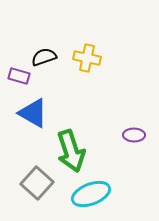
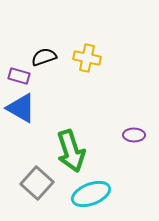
blue triangle: moved 12 px left, 5 px up
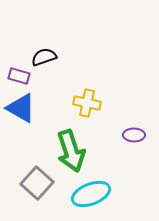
yellow cross: moved 45 px down
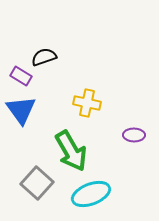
purple rectangle: moved 2 px right; rotated 15 degrees clockwise
blue triangle: moved 2 px down; rotated 24 degrees clockwise
green arrow: rotated 12 degrees counterclockwise
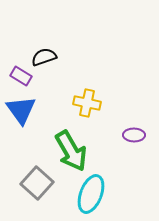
cyan ellipse: rotated 48 degrees counterclockwise
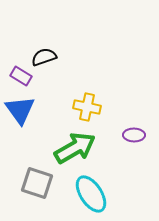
yellow cross: moved 4 px down
blue triangle: moved 1 px left
green arrow: moved 4 px right, 3 px up; rotated 90 degrees counterclockwise
gray square: rotated 24 degrees counterclockwise
cyan ellipse: rotated 54 degrees counterclockwise
